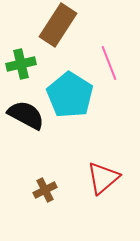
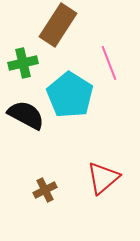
green cross: moved 2 px right, 1 px up
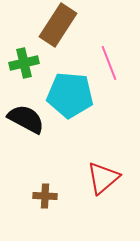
green cross: moved 1 px right
cyan pentagon: rotated 27 degrees counterclockwise
black semicircle: moved 4 px down
brown cross: moved 6 px down; rotated 30 degrees clockwise
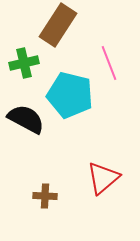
cyan pentagon: rotated 9 degrees clockwise
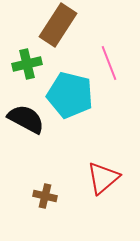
green cross: moved 3 px right, 1 px down
brown cross: rotated 10 degrees clockwise
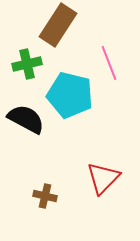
red triangle: rotated 6 degrees counterclockwise
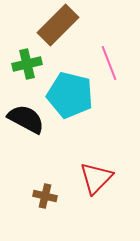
brown rectangle: rotated 12 degrees clockwise
red triangle: moved 7 px left
